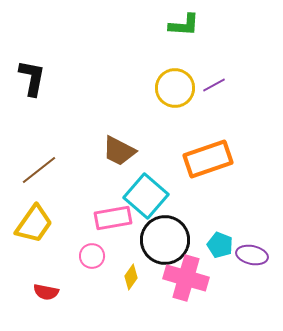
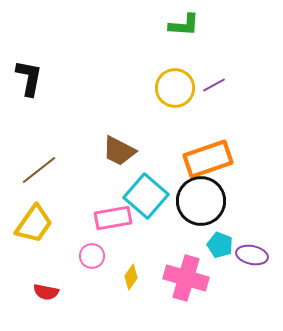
black L-shape: moved 3 px left
black circle: moved 36 px right, 39 px up
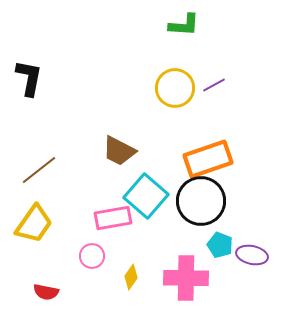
pink cross: rotated 15 degrees counterclockwise
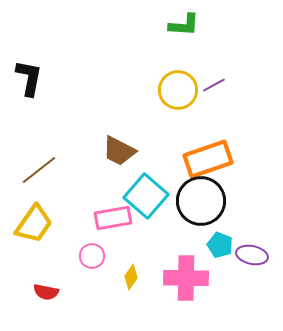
yellow circle: moved 3 px right, 2 px down
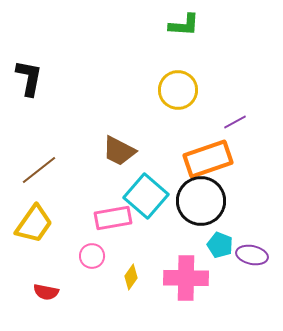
purple line: moved 21 px right, 37 px down
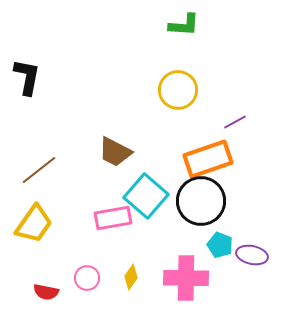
black L-shape: moved 2 px left, 1 px up
brown trapezoid: moved 4 px left, 1 px down
pink circle: moved 5 px left, 22 px down
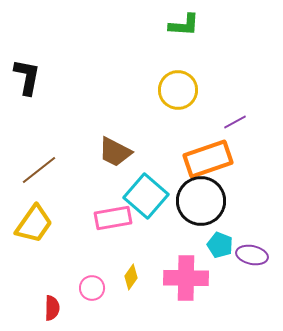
pink circle: moved 5 px right, 10 px down
red semicircle: moved 6 px right, 16 px down; rotated 100 degrees counterclockwise
